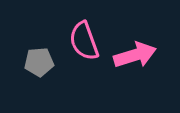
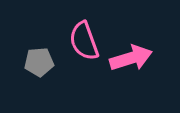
pink arrow: moved 4 px left, 3 px down
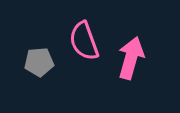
pink arrow: rotated 57 degrees counterclockwise
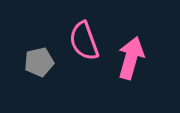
gray pentagon: rotated 8 degrees counterclockwise
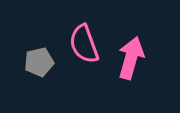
pink semicircle: moved 3 px down
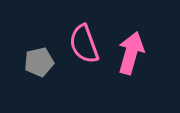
pink arrow: moved 5 px up
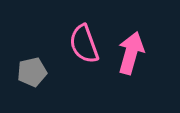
gray pentagon: moved 7 px left, 10 px down
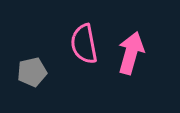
pink semicircle: rotated 9 degrees clockwise
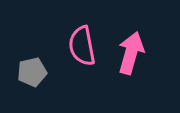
pink semicircle: moved 2 px left, 2 px down
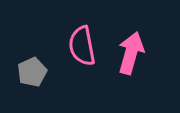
gray pentagon: rotated 12 degrees counterclockwise
